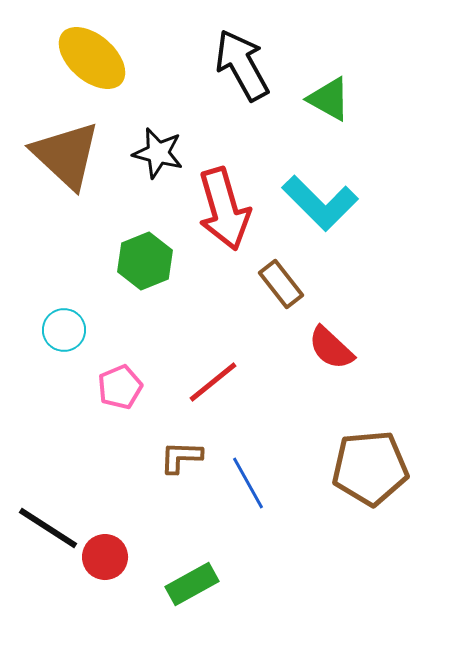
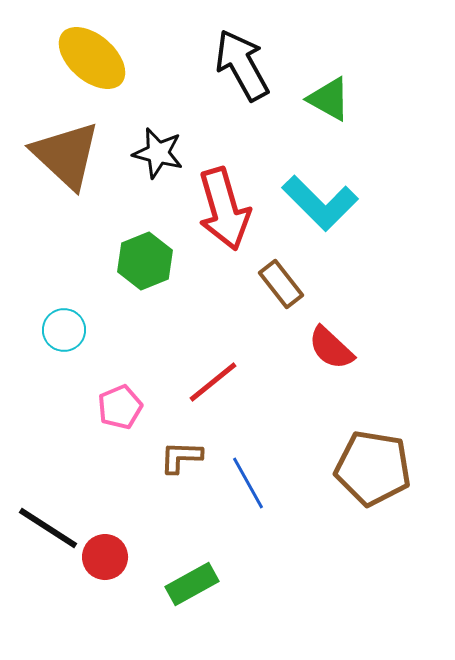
pink pentagon: moved 20 px down
brown pentagon: moved 3 px right; rotated 14 degrees clockwise
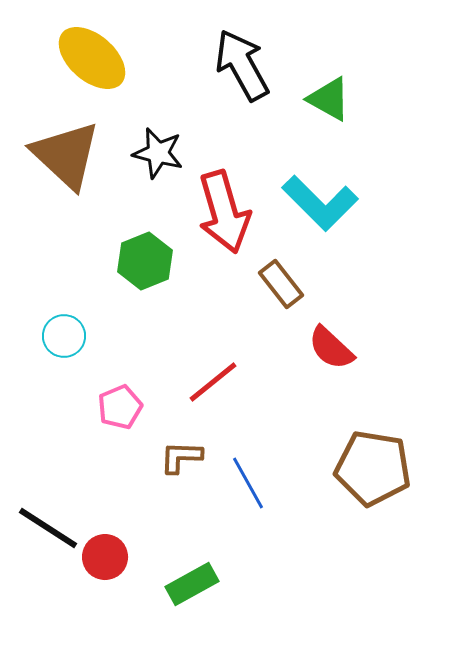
red arrow: moved 3 px down
cyan circle: moved 6 px down
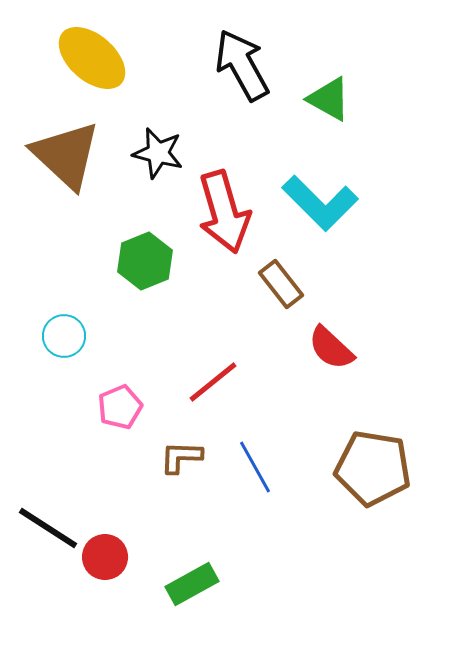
blue line: moved 7 px right, 16 px up
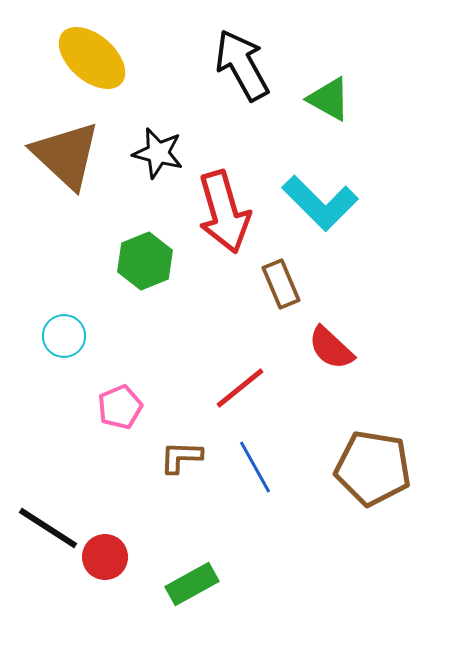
brown rectangle: rotated 15 degrees clockwise
red line: moved 27 px right, 6 px down
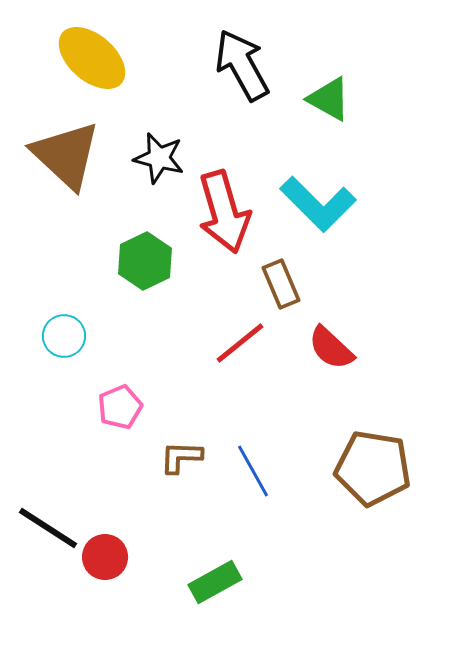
black star: moved 1 px right, 5 px down
cyan L-shape: moved 2 px left, 1 px down
green hexagon: rotated 4 degrees counterclockwise
red line: moved 45 px up
blue line: moved 2 px left, 4 px down
green rectangle: moved 23 px right, 2 px up
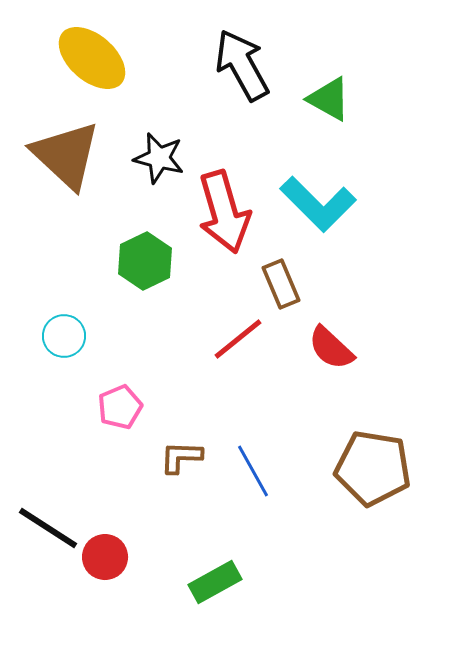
red line: moved 2 px left, 4 px up
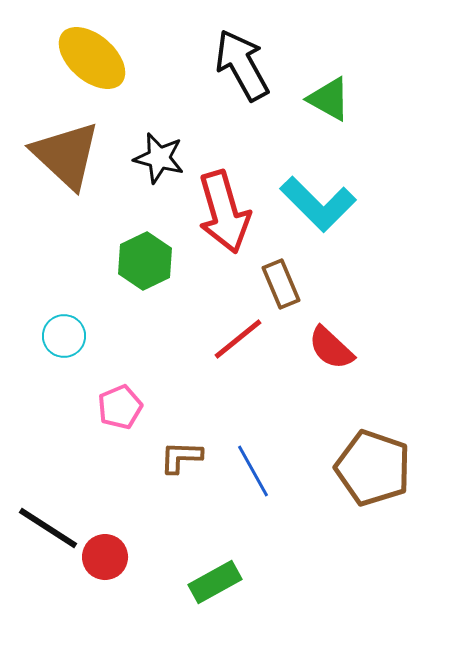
brown pentagon: rotated 10 degrees clockwise
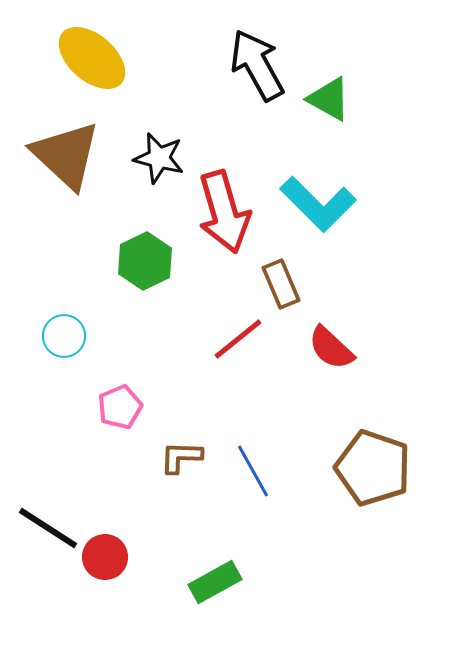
black arrow: moved 15 px right
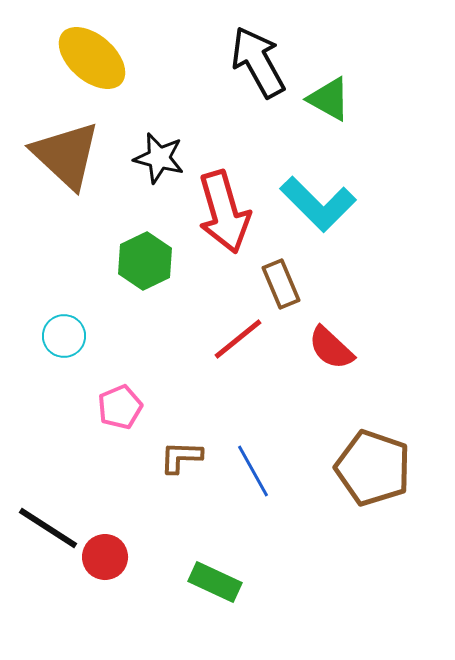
black arrow: moved 1 px right, 3 px up
green rectangle: rotated 54 degrees clockwise
